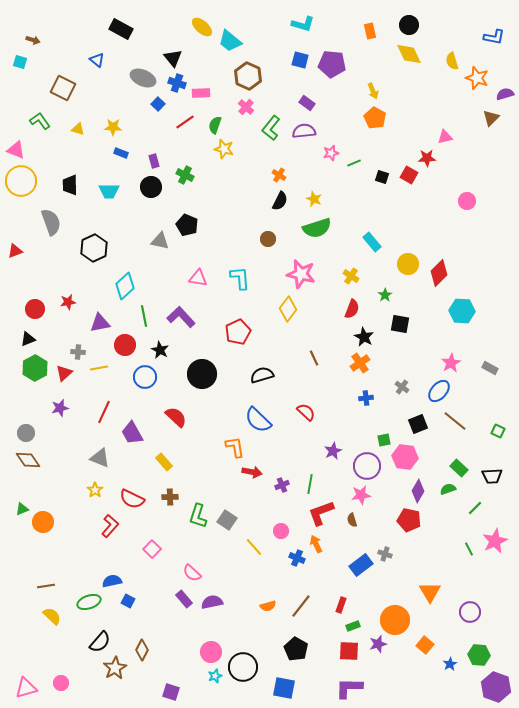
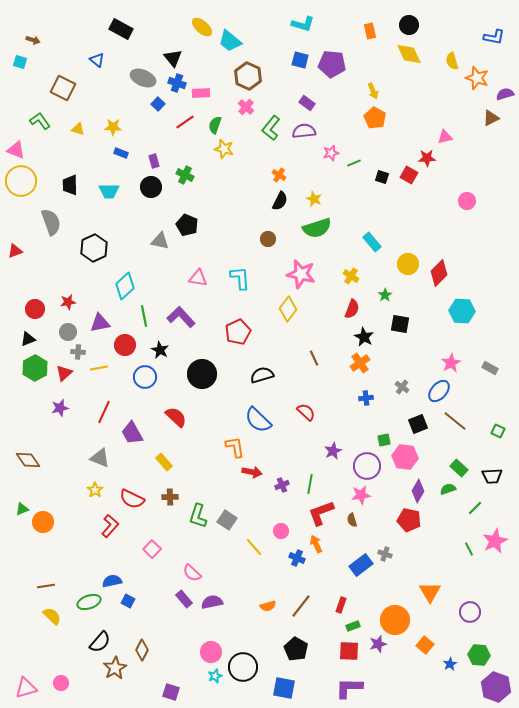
brown triangle at (491, 118): rotated 18 degrees clockwise
gray circle at (26, 433): moved 42 px right, 101 px up
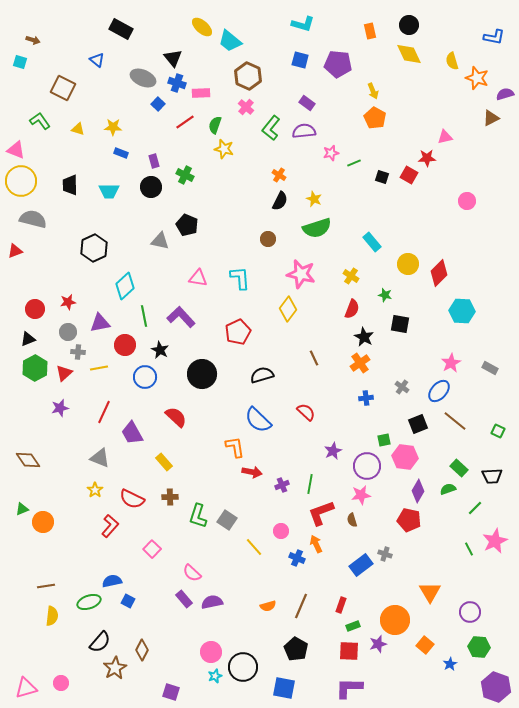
purple pentagon at (332, 64): moved 6 px right
gray semicircle at (51, 222): moved 18 px left, 3 px up; rotated 56 degrees counterclockwise
green star at (385, 295): rotated 24 degrees counterclockwise
brown line at (301, 606): rotated 15 degrees counterclockwise
yellow semicircle at (52, 616): rotated 54 degrees clockwise
green hexagon at (479, 655): moved 8 px up
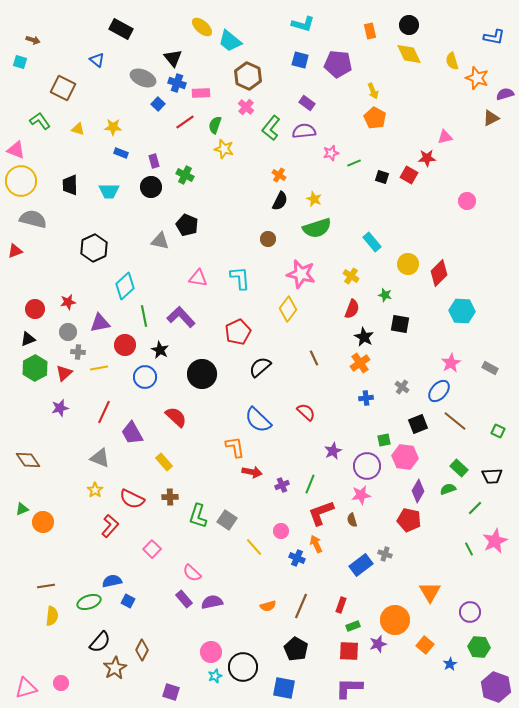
black semicircle at (262, 375): moved 2 px left, 8 px up; rotated 25 degrees counterclockwise
green line at (310, 484): rotated 12 degrees clockwise
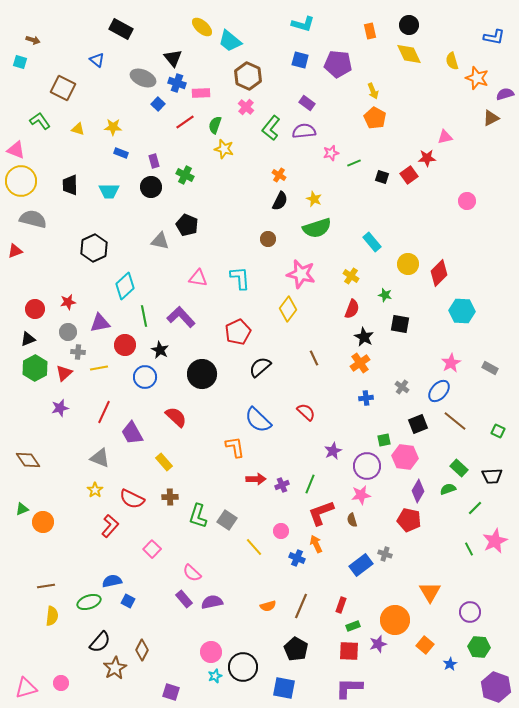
red square at (409, 175): rotated 24 degrees clockwise
red arrow at (252, 472): moved 4 px right, 7 px down; rotated 12 degrees counterclockwise
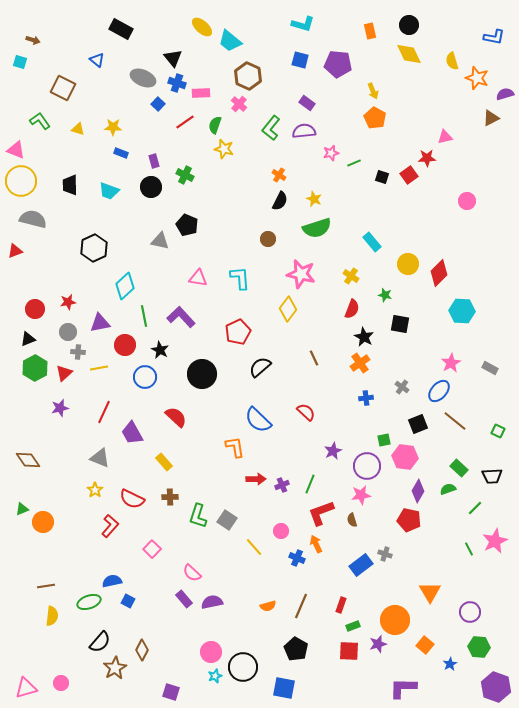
pink cross at (246, 107): moved 7 px left, 3 px up
cyan trapezoid at (109, 191): rotated 20 degrees clockwise
purple L-shape at (349, 688): moved 54 px right
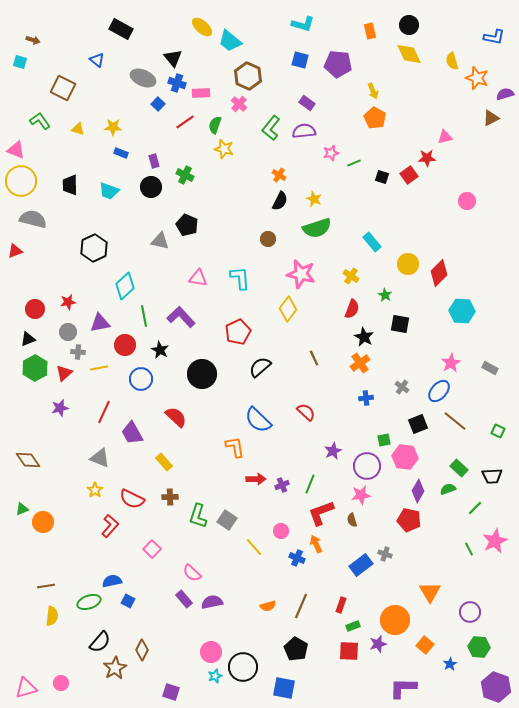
green star at (385, 295): rotated 16 degrees clockwise
blue circle at (145, 377): moved 4 px left, 2 px down
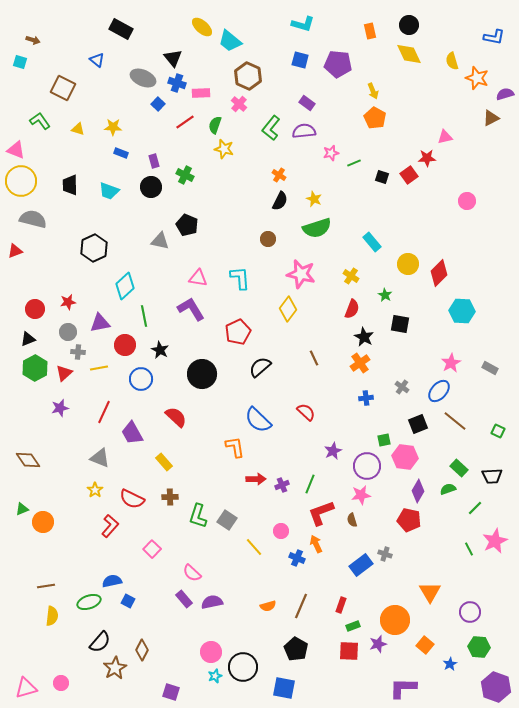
purple L-shape at (181, 317): moved 10 px right, 8 px up; rotated 12 degrees clockwise
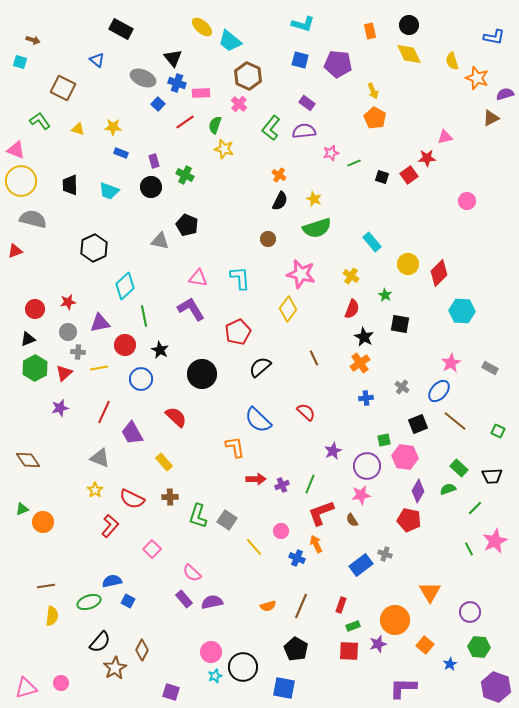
brown semicircle at (352, 520): rotated 16 degrees counterclockwise
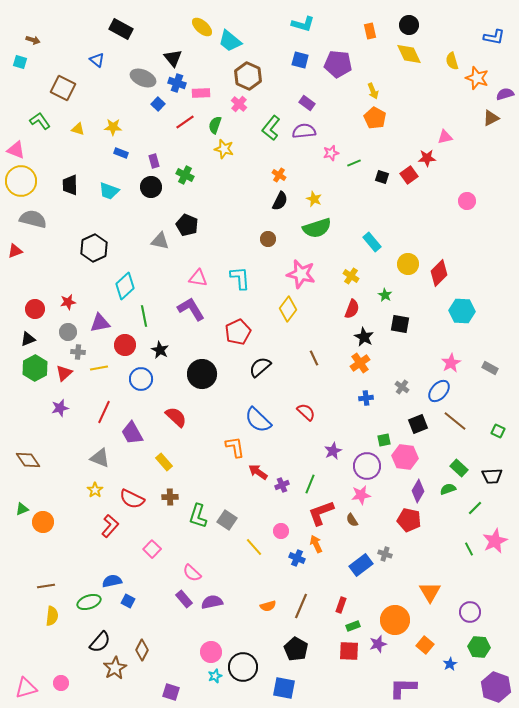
red arrow at (256, 479): moved 2 px right, 7 px up; rotated 144 degrees counterclockwise
